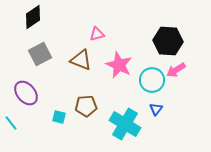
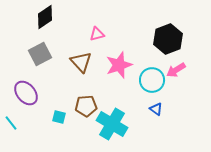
black diamond: moved 12 px right
black hexagon: moved 2 px up; rotated 24 degrees counterclockwise
brown triangle: moved 2 px down; rotated 25 degrees clockwise
pink star: rotated 28 degrees clockwise
blue triangle: rotated 32 degrees counterclockwise
cyan cross: moved 13 px left
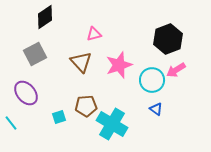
pink triangle: moved 3 px left
gray square: moved 5 px left
cyan square: rotated 32 degrees counterclockwise
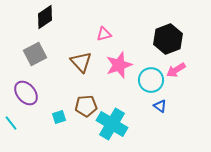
pink triangle: moved 10 px right
cyan circle: moved 1 px left
blue triangle: moved 4 px right, 3 px up
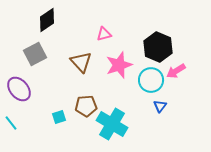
black diamond: moved 2 px right, 3 px down
black hexagon: moved 10 px left, 8 px down; rotated 16 degrees counterclockwise
pink arrow: moved 1 px down
purple ellipse: moved 7 px left, 4 px up
blue triangle: rotated 32 degrees clockwise
